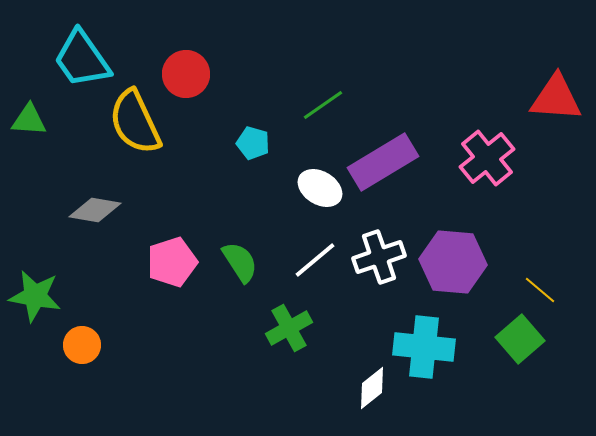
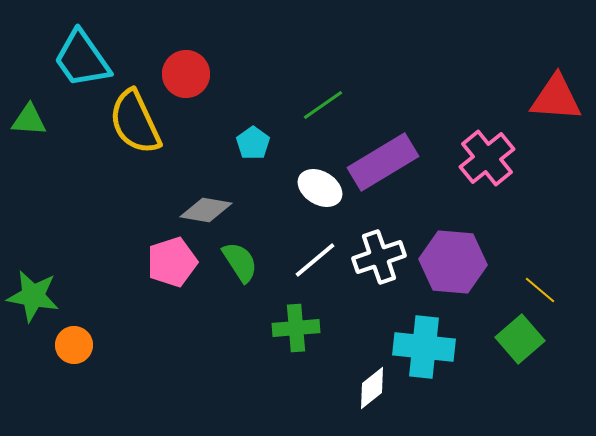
cyan pentagon: rotated 20 degrees clockwise
gray diamond: moved 111 px right
green star: moved 2 px left
green cross: moved 7 px right; rotated 24 degrees clockwise
orange circle: moved 8 px left
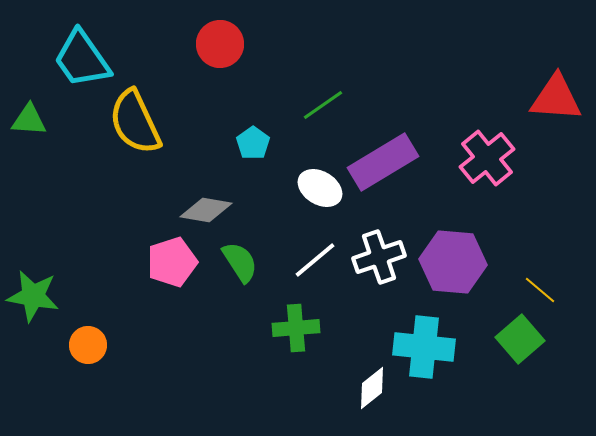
red circle: moved 34 px right, 30 px up
orange circle: moved 14 px right
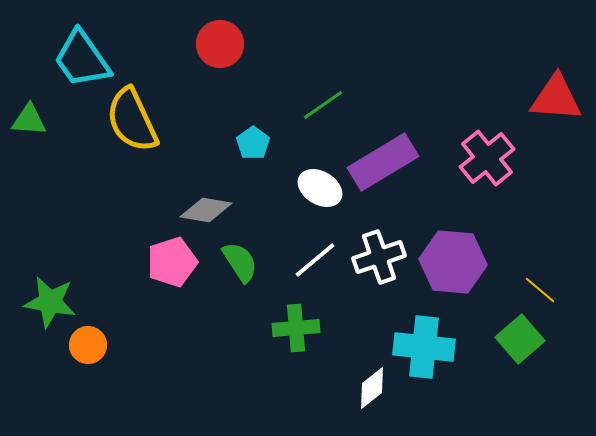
yellow semicircle: moved 3 px left, 2 px up
green star: moved 17 px right, 6 px down
